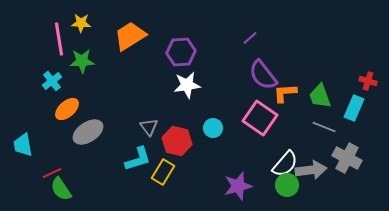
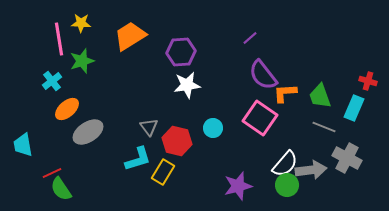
green star: rotated 15 degrees counterclockwise
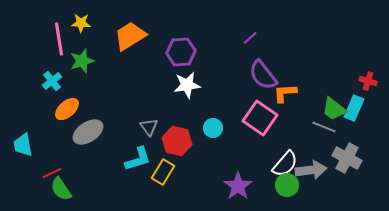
green trapezoid: moved 14 px right, 13 px down; rotated 32 degrees counterclockwise
purple star: rotated 20 degrees counterclockwise
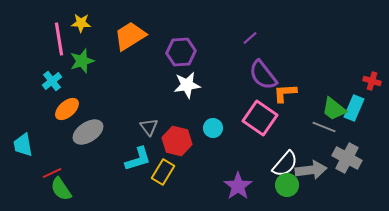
red cross: moved 4 px right
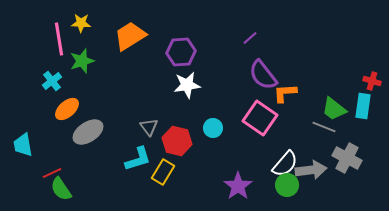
cyan rectangle: moved 9 px right, 2 px up; rotated 15 degrees counterclockwise
